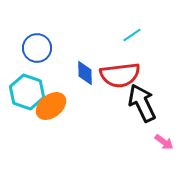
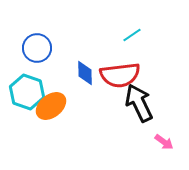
black arrow: moved 3 px left
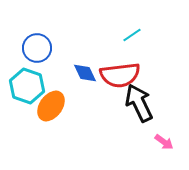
blue diamond: rotated 25 degrees counterclockwise
cyan hexagon: moved 6 px up
orange ellipse: rotated 16 degrees counterclockwise
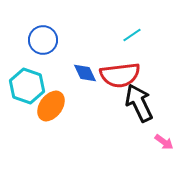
blue circle: moved 6 px right, 8 px up
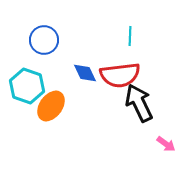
cyan line: moved 2 px left, 1 px down; rotated 54 degrees counterclockwise
blue circle: moved 1 px right
pink arrow: moved 2 px right, 2 px down
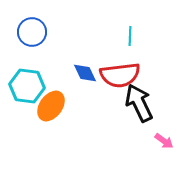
blue circle: moved 12 px left, 8 px up
cyan hexagon: rotated 12 degrees counterclockwise
pink arrow: moved 2 px left, 3 px up
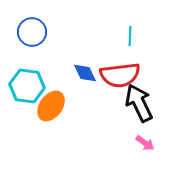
pink arrow: moved 19 px left, 2 px down
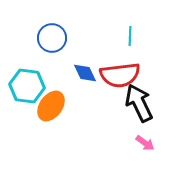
blue circle: moved 20 px right, 6 px down
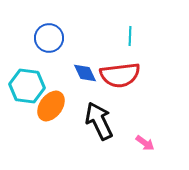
blue circle: moved 3 px left
black arrow: moved 40 px left, 18 px down
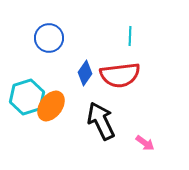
blue diamond: rotated 60 degrees clockwise
cyan hexagon: moved 11 px down; rotated 24 degrees counterclockwise
black arrow: moved 2 px right
